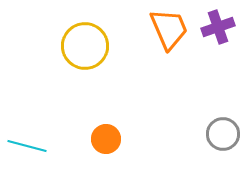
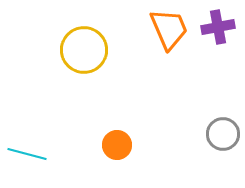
purple cross: rotated 8 degrees clockwise
yellow circle: moved 1 px left, 4 px down
orange circle: moved 11 px right, 6 px down
cyan line: moved 8 px down
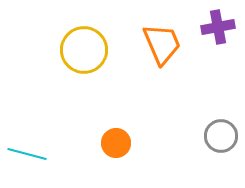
orange trapezoid: moved 7 px left, 15 px down
gray circle: moved 2 px left, 2 px down
orange circle: moved 1 px left, 2 px up
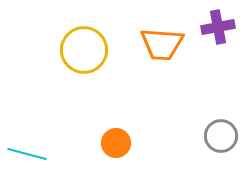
orange trapezoid: rotated 117 degrees clockwise
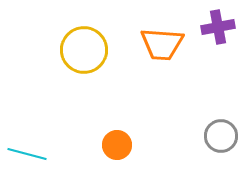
orange circle: moved 1 px right, 2 px down
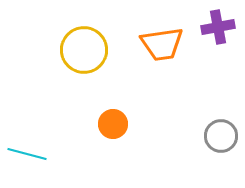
orange trapezoid: rotated 12 degrees counterclockwise
orange circle: moved 4 px left, 21 px up
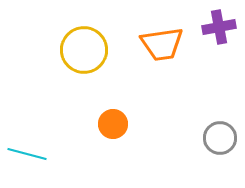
purple cross: moved 1 px right
gray circle: moved 1 px left, 2 px down
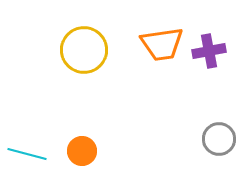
purple cross: moved 10 px left, 24 px down
orange circle: moved 31 px left, 27 px down
gray circle: moved 1 px left, 1 px down
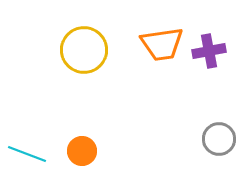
cyan line: rotated 6 degrees clockwise
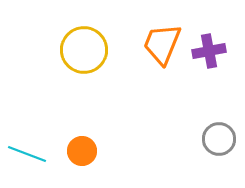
orange trapezoid: rotated 120 degrees clockwise
